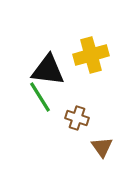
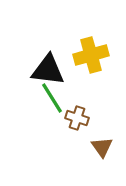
green line: moved 12 px right, 1 px down
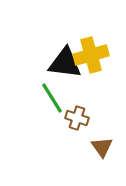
black triangle: moved 17 px right, 7 px up
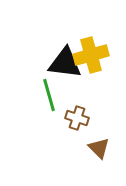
green line: moved 3 px left, 3 px up; rotated 16 degrees clockwise
brown triangle: moved 3 px left, 1 px down; rotated 10 degrees counterclockwise
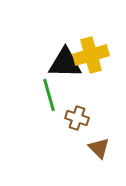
black triangle: rotated 6 degrees counterclockwise
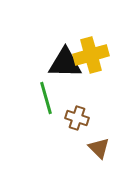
green line: moved 3 px left, 3 px down
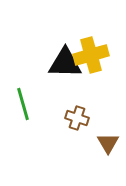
green line: moved 23 px left, 6 px down
brown triangle: moved 9 px right, 5 px up; rotated 15 degrees clockwise
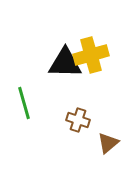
green line: moved 1 px right, 1 px up
brown cross: moved 1 px right, 2 px down
brown triangle: rotated 20 degrees clockwise
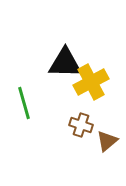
yellow cross: moved 27 px down; rotated 12 degrees counterclockwise
brown cross: moved 3 px right, 5 px down
brown triangle: moved 1 px left, 2 px up
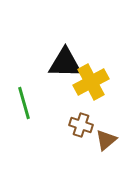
brown triangle: moved 1 px left, 1 px up
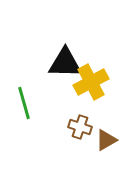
brown cross: moved 1 px left, 2 px down
brown triangle: rotated 10 degrees clockwise
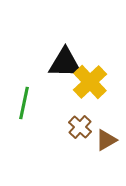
yellow cross: moved 1 px left; rotated 16 degrees counterclockwise
green line: rotated 28 degrees clockwise
brown cross: rotated 25 degrees clockwise
